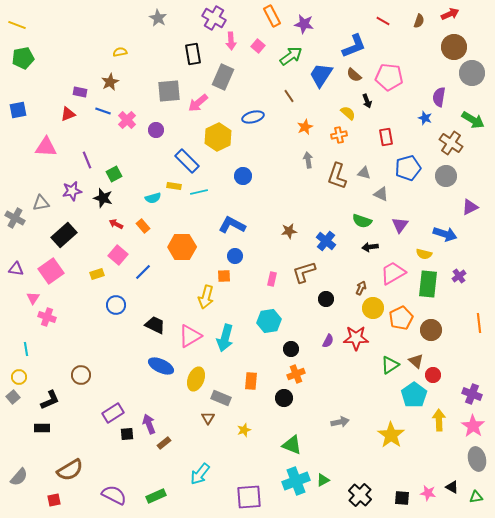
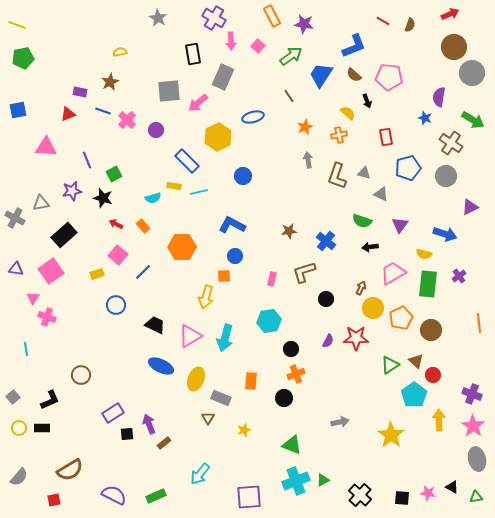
brown semicircle at (419, 21): moved 9 px left, 4 px down
yellow circle at (19, 377): moved 51 px down
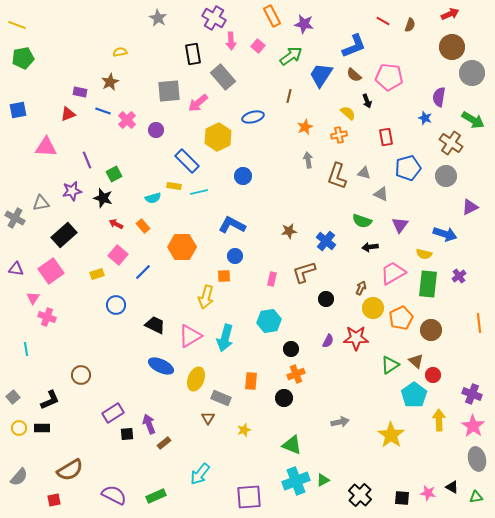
brown circle at (454, 47): moved 2 px left
gray rectangle at (223, 77): rotated 65 degrees counterclockwise
brown line at (289, 96): rotated 48 degrees clockwise
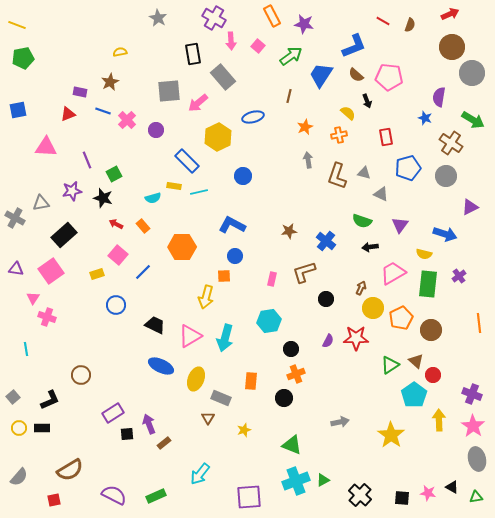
brown semicircle at (354, 75): moved 2 px right
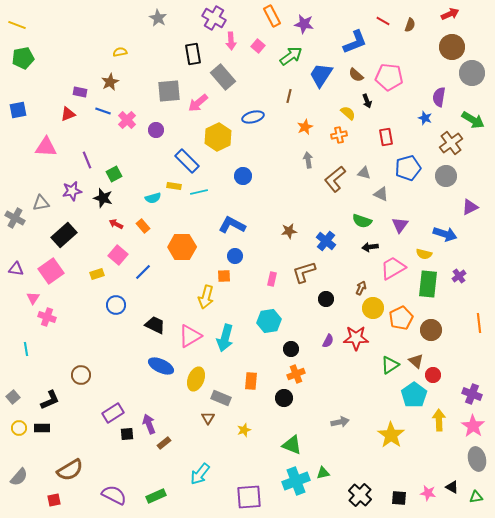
blue L-shape at (354, 46): moved 1 px right, 4 px up
brown cross at (451, 143): rotated 20 degrees clockwise
brown L-shape at (337, 176): moved 2 px left, 3 px down; rotated 32 degrees clockwise
pink trapezoid at (393, 273): moved 5 px up
green triangle at (323, 480): moved 7 px up; rotated 16 degrees clockwise
black square at (402, 498): moved 3 px left
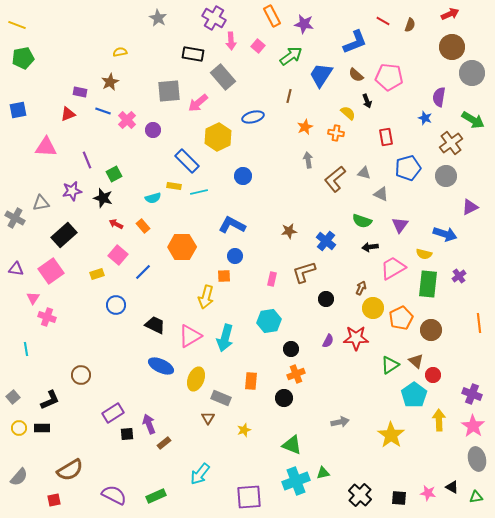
black rectangle at (193, 54): rotated 70 degrees counterclockwise
purple circle at (156, 130): moved 3 px left
orange cross at (339, 135): moved 3 px left, 2 px up; rotated 21 degrees clockwise
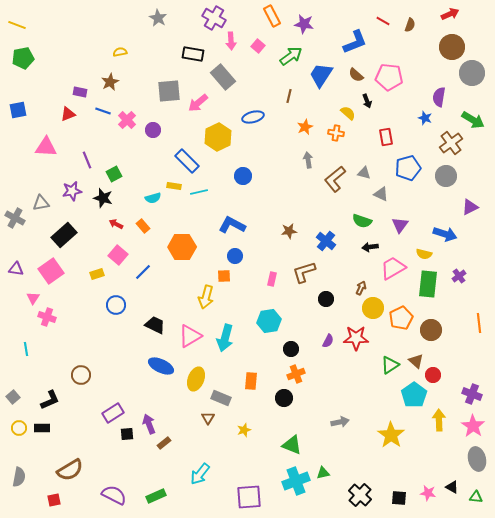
gray semicircle at (19, 477): rotated 30 degrees counterclockwise
green triangle at (476, 497): rotated 16 degrees clockwise
